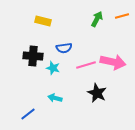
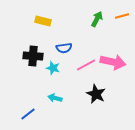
pink line: rotated 12 degrees counterclockwise
black star: moved 1 px left, 1 px down
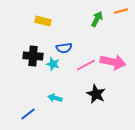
orange line: moved 1 px left, 5 px up
cyan star: moved 4 px up
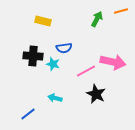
pink line: moved 6 px down
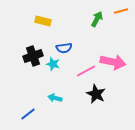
black cross: rotated 24 degrees counterclockwise
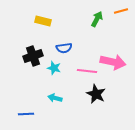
cyan star: moved 1 px right, 4 px down
pink line: moved 1 px right; rotated 36 degrees clockwise
blue line: moved 2 px left; rotated 35 degrees clockwise
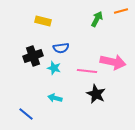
blue semicircle: moved 3 px left
blue line: rotated 42 degrees clockwise
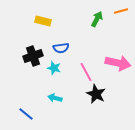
pink arrow: moved 5 px right, 1 px down
pink line: moved 1 px left, 1 px down; rotated 54 degrees clockwise
